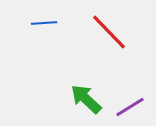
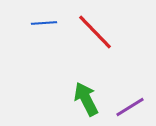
red line: moved 14 px left
green arrow: rotated 20 degrees clockwise
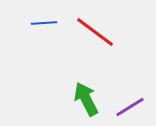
red line: rotated 9 degrees counterclockwise
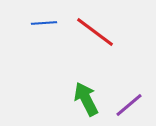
purple line: moved 1 px left, 2 px up; rotated 8 degrees counterclockwise
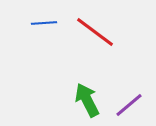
green arrow: moved 1 px right, 1 px down
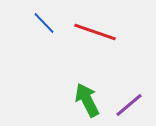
blue line: rotated 50 degrees clockwise
red line: rotated 18 degrees counterclockwise
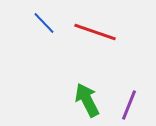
purple line: rotated 28 degrees counterclockwise
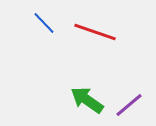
green arrow: rotated 28 degrees counterclockwise
purple line: rotated 28 degrees clockwise
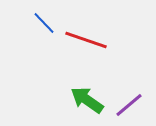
red line: moved 9 px left, 8 px down
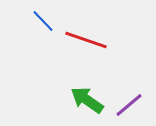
blue line: moved 1 px left, 2 px up
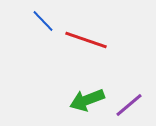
green arrow: rotated 56 degrees counterclockwise
